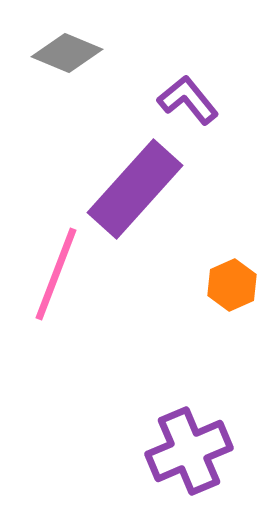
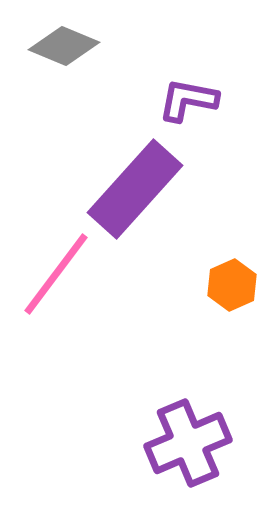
gray diamond: moved 3 px left, 7 px up
purple L-shape: rotated 40 degrees counterclockwise
pink line: rotated 16 degrees clockwise
purple cross: moved 1 px left, 8 px up
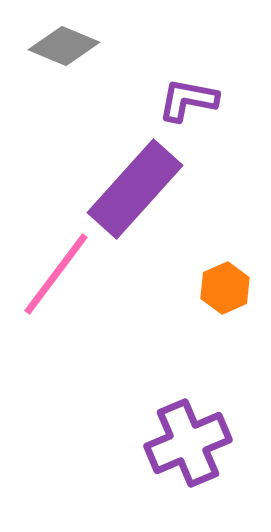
orange hexagon: moved 7 px left, 3 px down
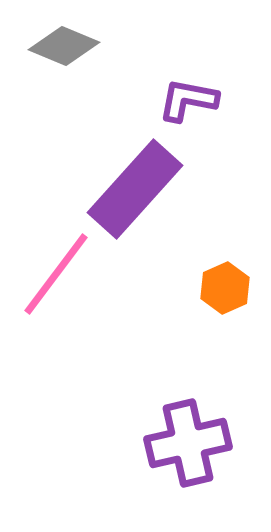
purple cross: rotated 10 degrees clockwise
